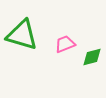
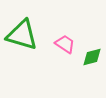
pink trapezoid: rotated 55 degrees clockwise
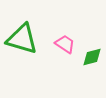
green triangle: moved 4 px down
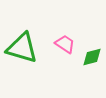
green triangle: moved 9 px down
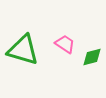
green triangle: moved 1 px right, 2 px down
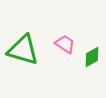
green diamond: rotated 15 degrees counterclockwise
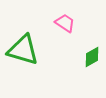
pink trapezoid: moved 21 px up
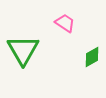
green triangle: rotated 44 degrees clockwise
